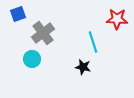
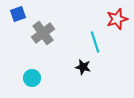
red star: rotated 20 degrees counterclockwise
cyan line: moved 2 px right
cyan circle: moved 19 px down
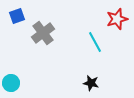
blue square: moved 1 px left, 2 px down
cyan line: rotated 10 degrees counterclockwise
black star: moved 8 px right, 16 px down
cyan circle: moved 21 px left, 5 px down
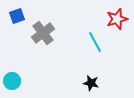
cyan circle: moved 1 px right, 2 px up
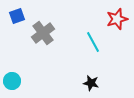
cyan line: moved 2 px left
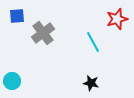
blue square: rotated 14 degrees clockwise
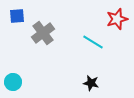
cyan line: rotated 30 degrees counterclockwise
cyan circle: moved 1 px right, 1 px down
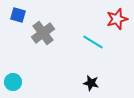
blue square: moved 1 px right, 1 px up; rotated 21 degrees clockwise
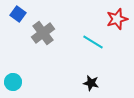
blue square: moved 1 px up; rotated 21 degrees clockwise
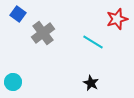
black star: rotated 14 degrees clockwise
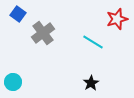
black star: rotated 14 degrees clockwise
